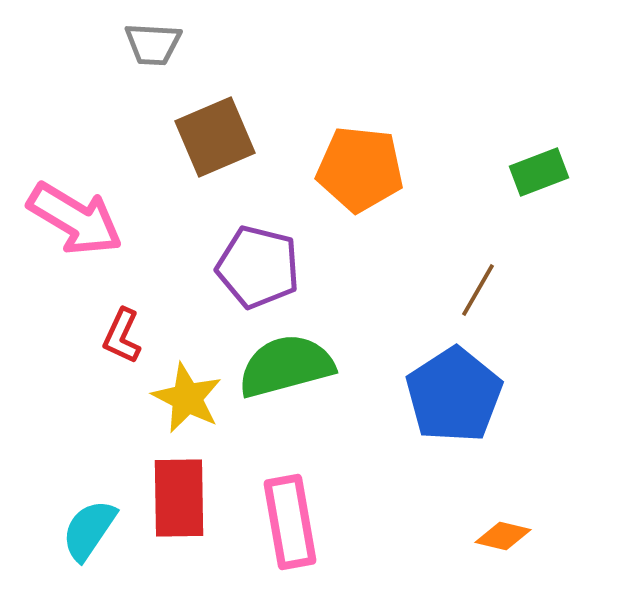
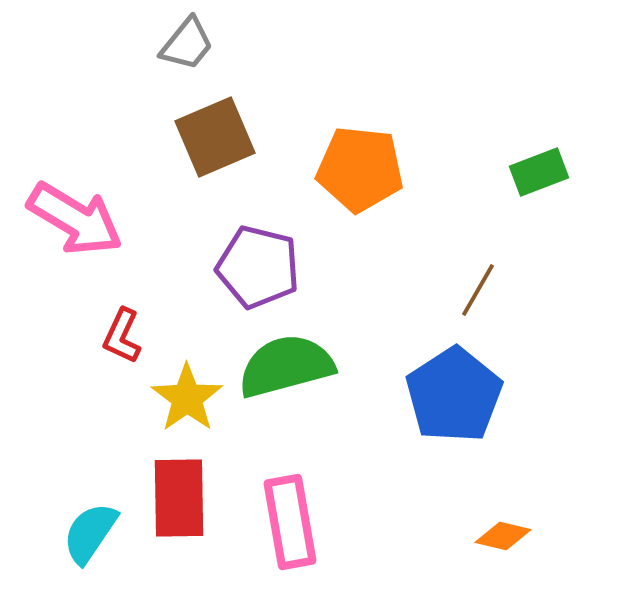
gray trapezoid: moved 34 px right; rotated 54 degrees counterclockwise
yellow star: rotated 10 degrees clockwise
cyan semicircle: moved 1 px right, 3 px down
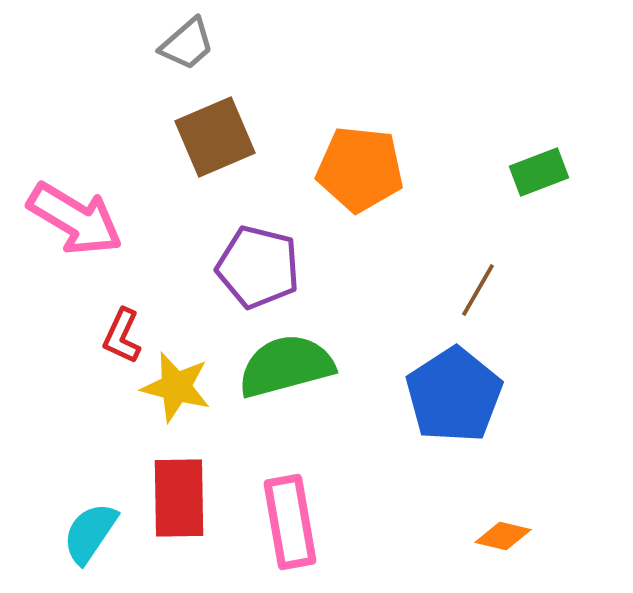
gray trapezoid: rotated 10 degrees clockwise
yellow star: moved 11 px left, 11 px up; rotated 22 degrees counterclockwise
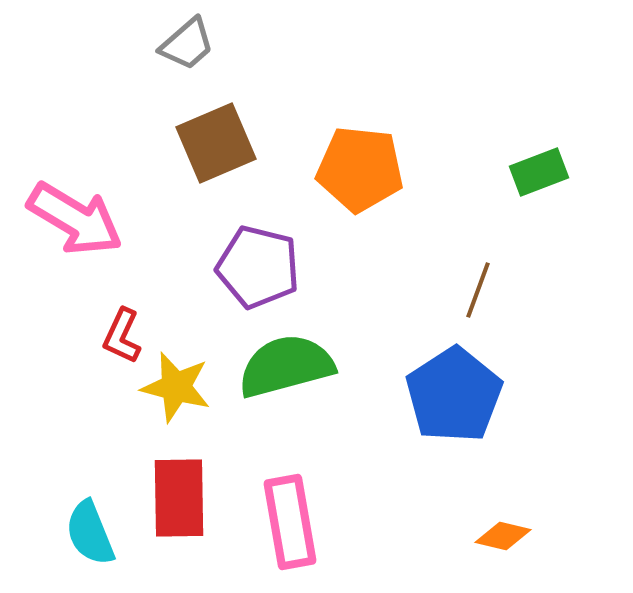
brown square: moved 1 px right, 6 px down
brown line: rotated 10 degrees counterclockwise
cyan semicircle: rotated 56 degrees counterclockwise
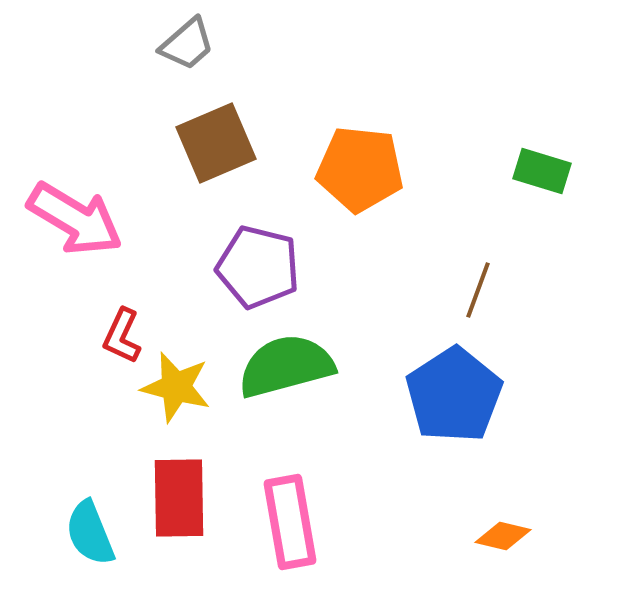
green rectangle: moved 3 px right, 1 px up; rotated 38 degrees clockwise
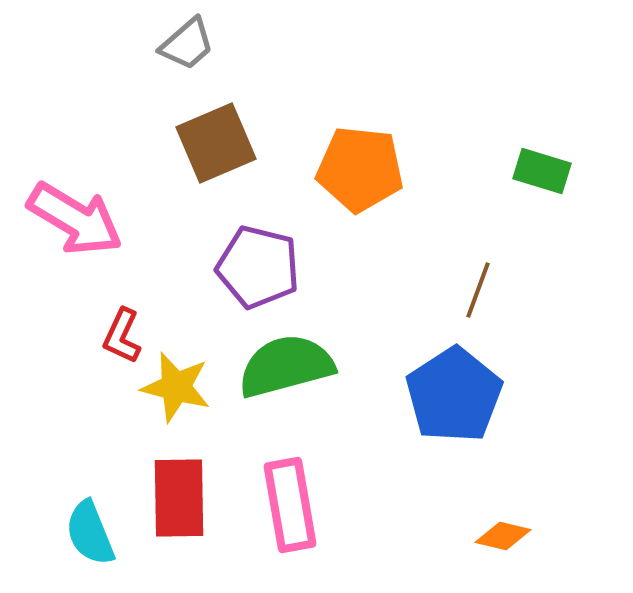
pink rectangle: moved 17 px up
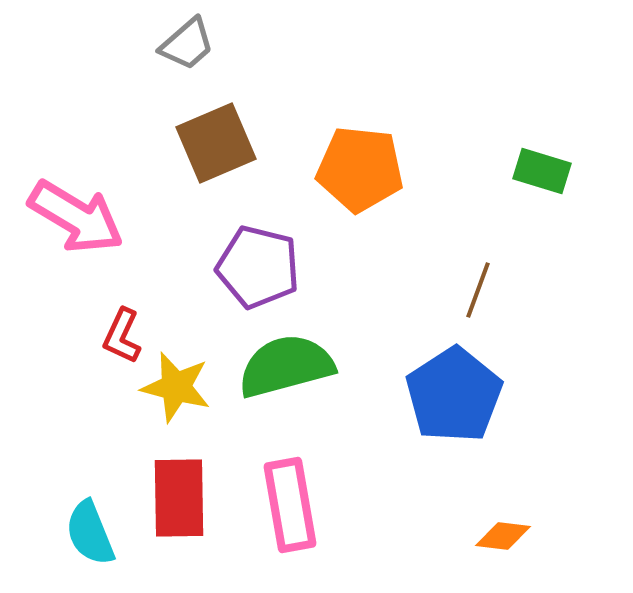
pink arrow: moved 1 px right, 2 px up
orange diamond: rotated 6 degrees counterclockwise
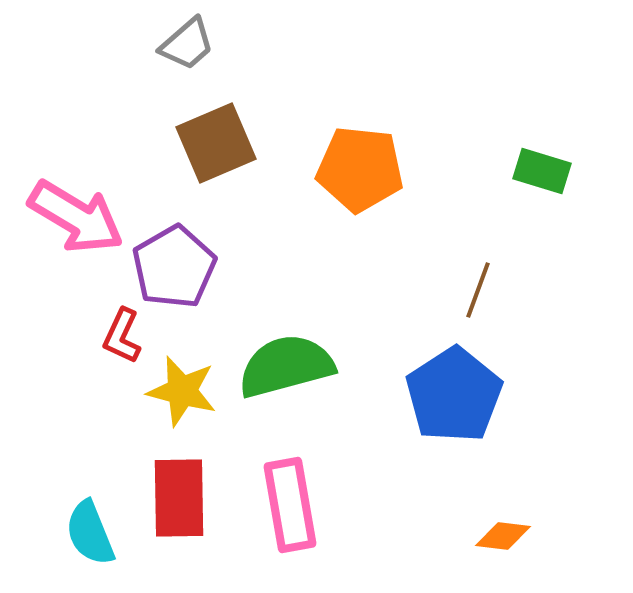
purple pentagon: moved 84 px left; rotated 28 degrees clockwise
yellow star: moved 6 px right, 4 px down
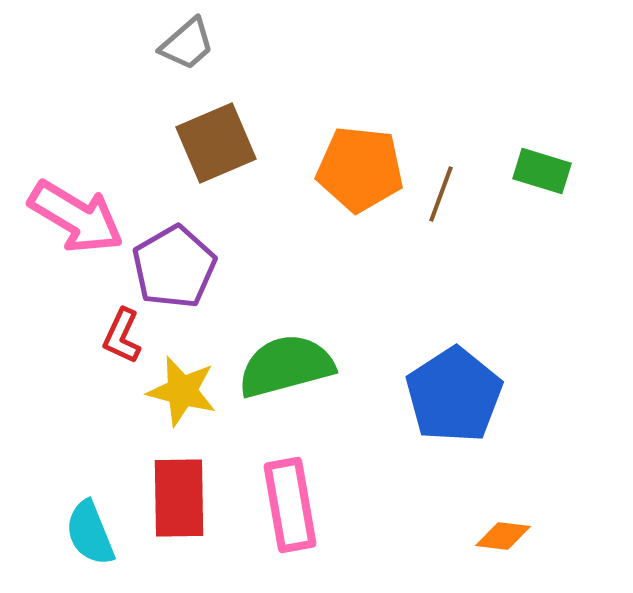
brown line: moved 37 px left, 96 px up
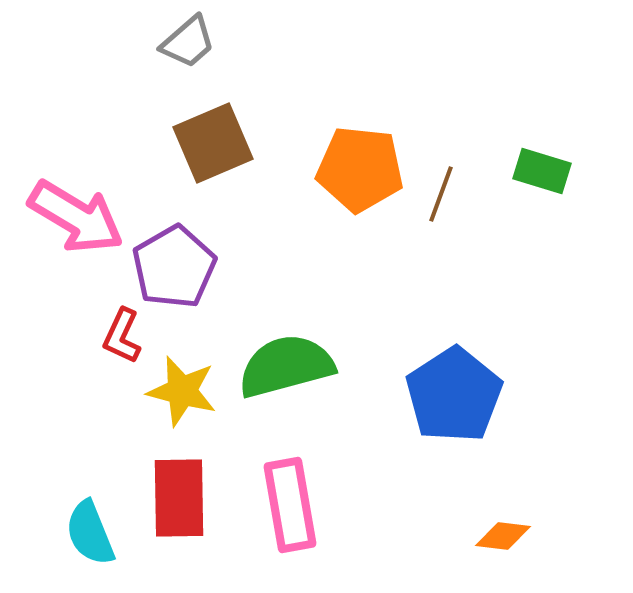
gray trapezoid: moved 1 px right, 2 px up
brown square: moved 3 px left
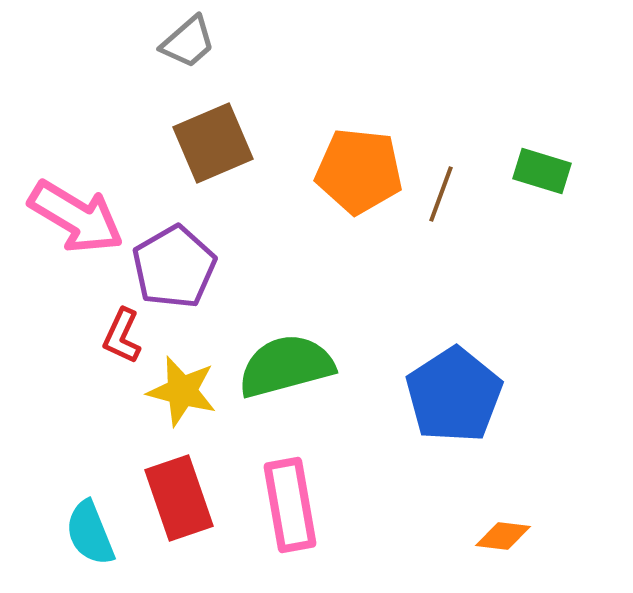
orange pentagon: moved 1 px left, 2 px down
red rectangle: rotated 18 degrees counterclockwise
